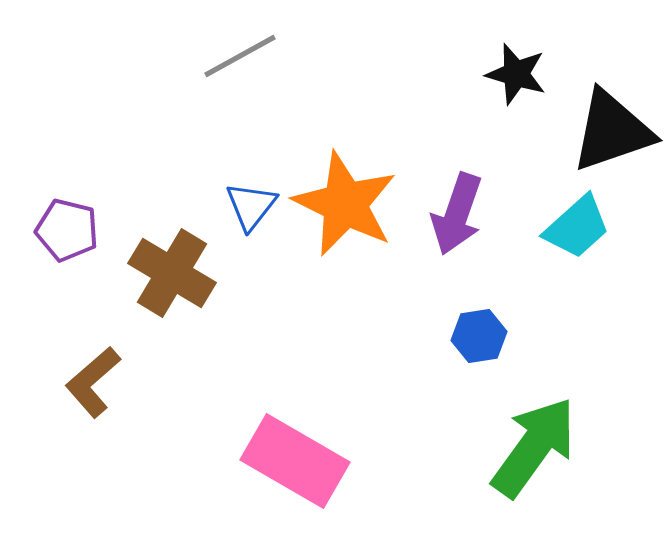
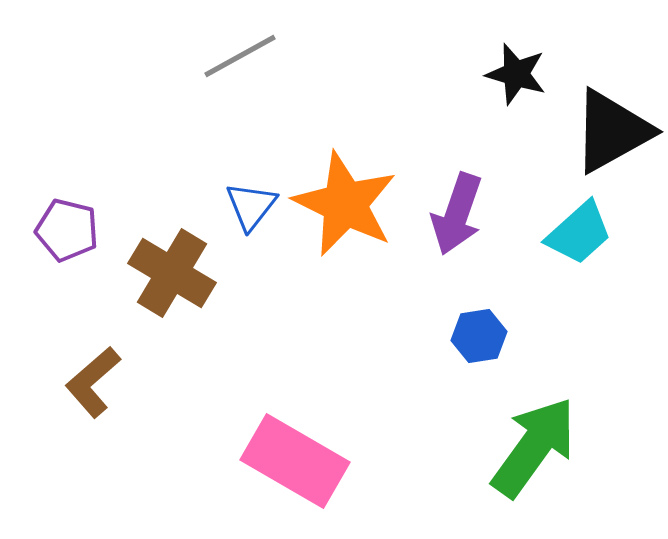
black triangle: rotated 10 degrees counterclockwise
cyan trapezoid: moved 2 px right, 6 px down
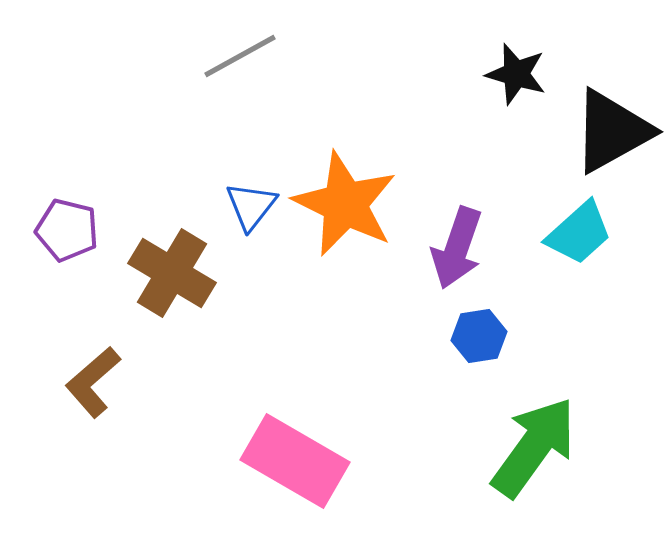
purple arrow: moved 34 px down
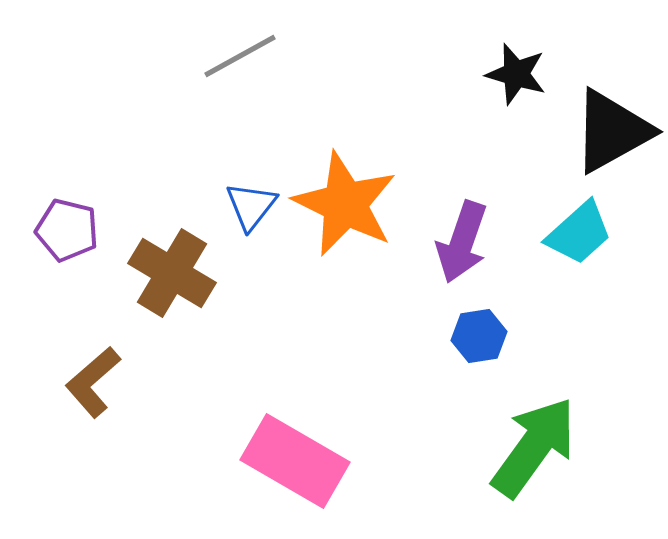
purple arrow: moved 5 px right, 6 px up
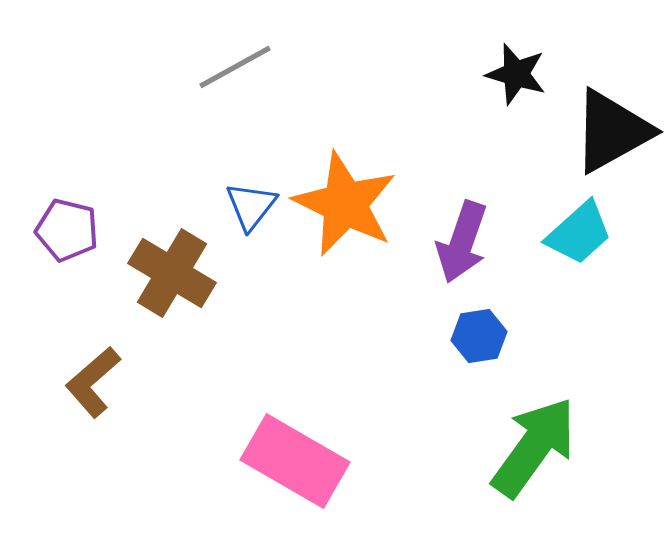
gray line: moved 5 px left, 11 px down
